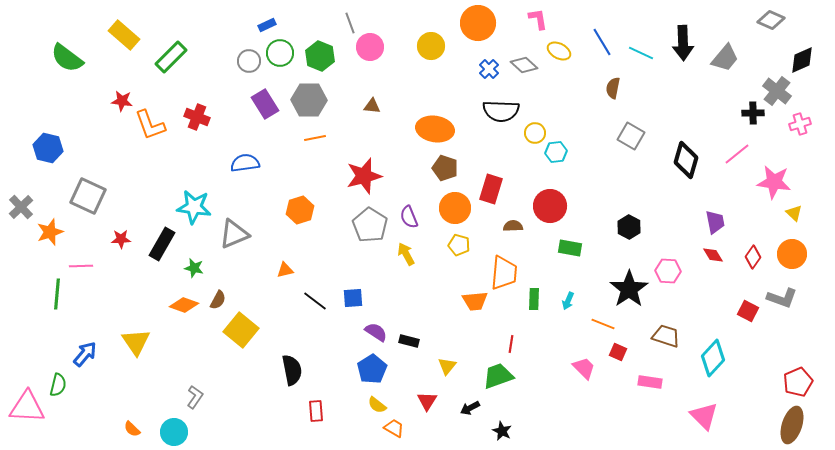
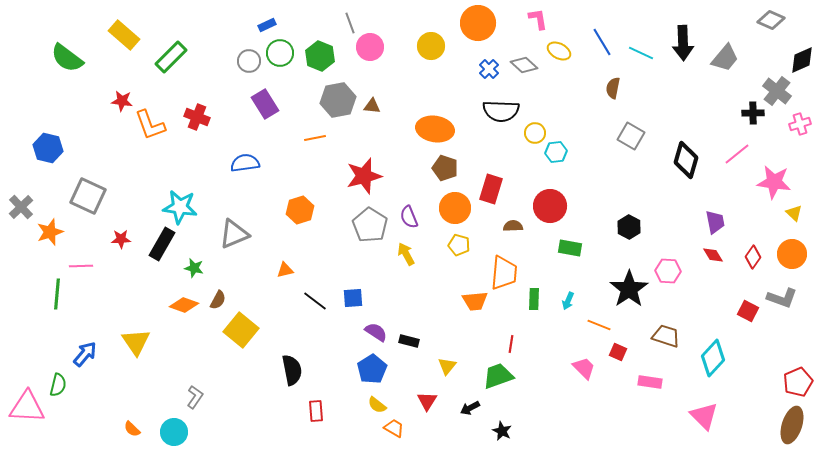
gray hexagon at (309, 100): moved 29 px right; rotated 12 degrees counterclockwise
cyan star at (194, 207): moved 14 px left
orange line at (603, 324): moved 4 px left, 1 px down
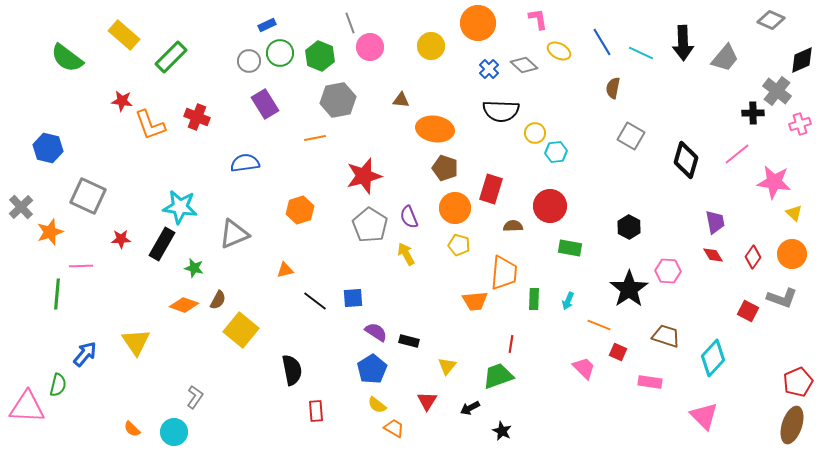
brown triangle at (372, 106): moved 29 px right, 6 px up
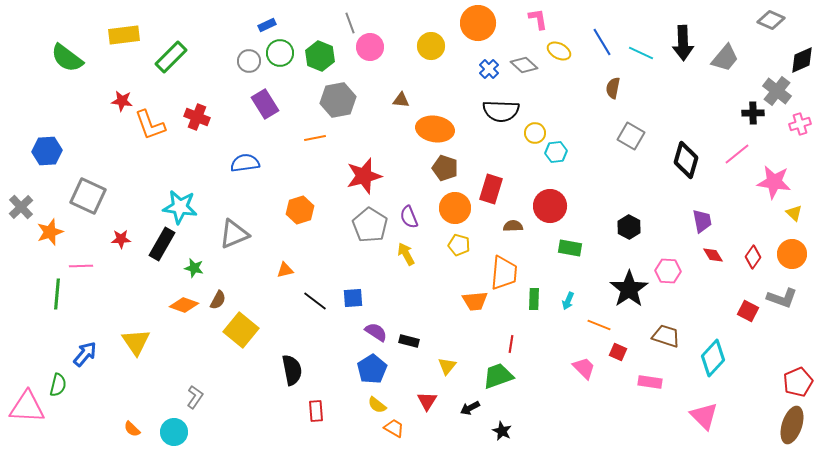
yellow rectangle at (124, 35): rotated 48 degrees counterclockwise
blue hexagon at (48, 148): moved 1 px left, 3 px down; rotated 16 degrees counterclockwise
purple trapezoid at (715, 222): moved 13 px left, 1 px up
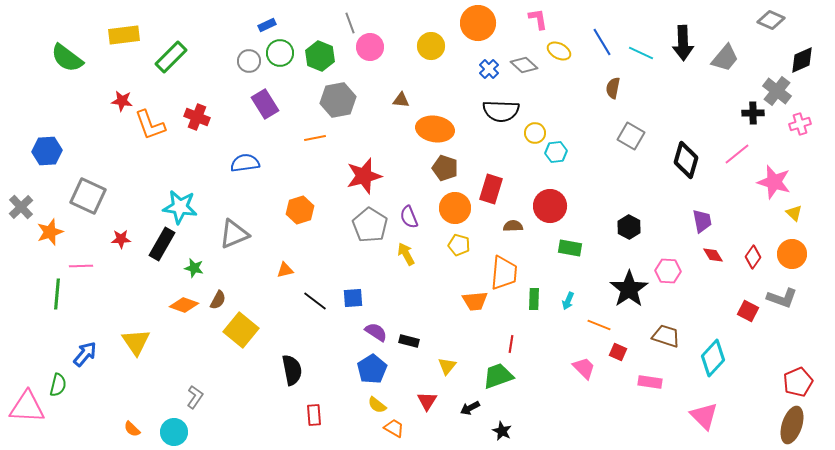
pink star at (774, 182): rotated 8 degrees clockwise
red rectangle at (316, 411): moved 2 px left, 4 px down
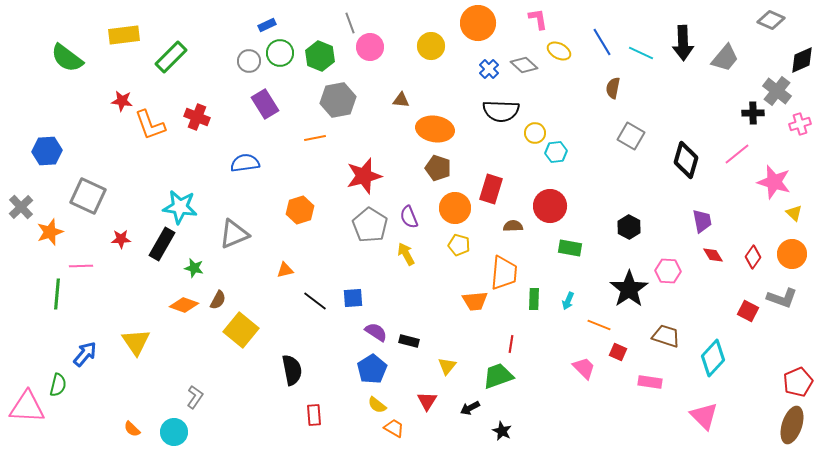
brown pentagon at (445, 168): moved 7 px left
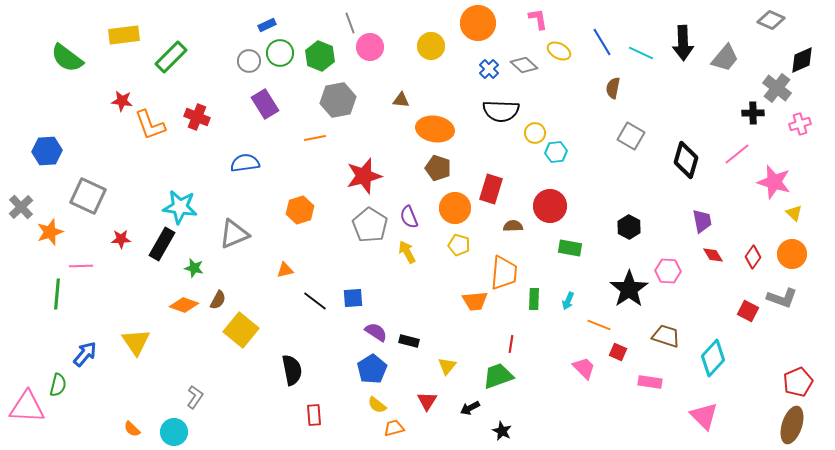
gray cross at (777, 91): moved 3 px up
yellow arrow at (406, 254): moved 1 px right, 2 px up
orange trapezoid at (394, 428): rotated 45 degrees counterclockwise
